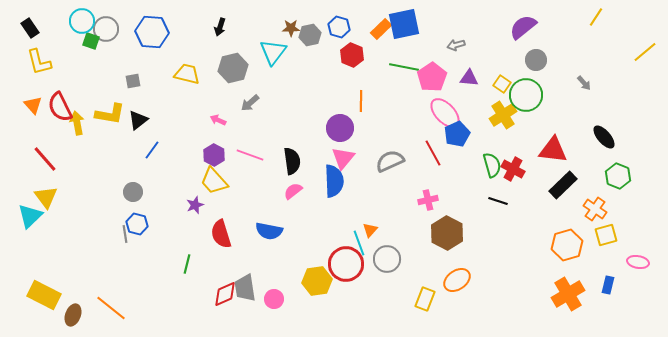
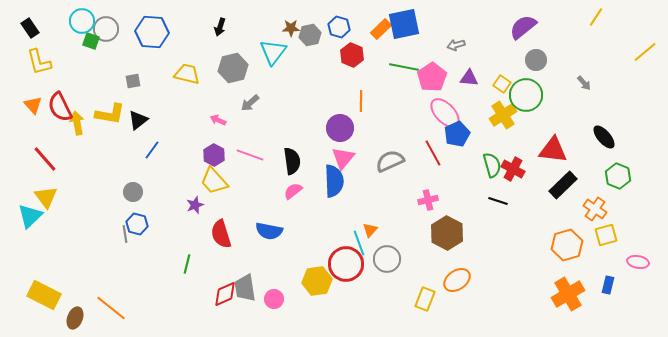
brown ellipse at (73, 315): moved 2 px right, 3 px down
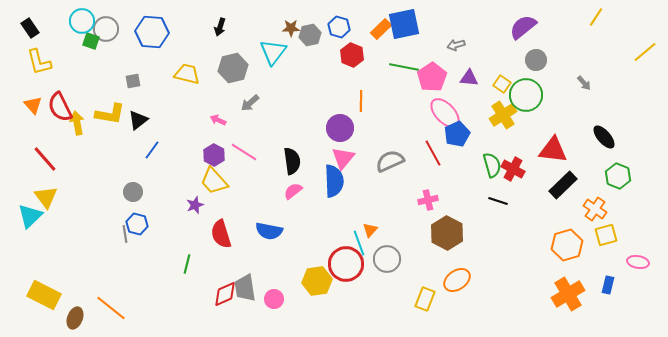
pink line at (250, 155): moved 6 px left, 3 px up; rotated 12 degrees clockwise
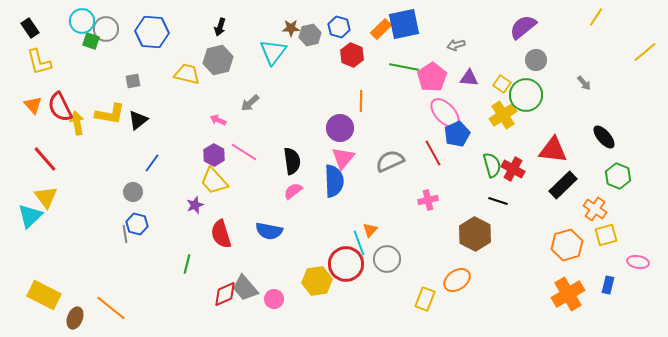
gray hexagon at (233, 68): moved 15 px left, 8 px up
blue line at (152, 150): moved 13 px down
brown hexagon at (447, 233): moved 28 px right, 1 px down
gray trapezoid at (245, 288): rotated 32 degrees counterclockwise
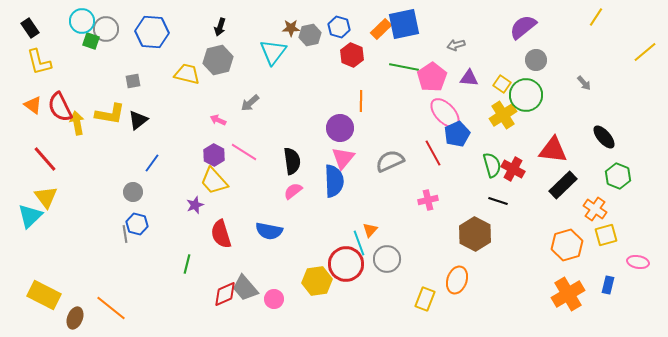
orange triangle at (33, 105): rotated 12 degrees counterclockwise
orange ellipse at (457, 280): rotated 36 degrees counterclockwise
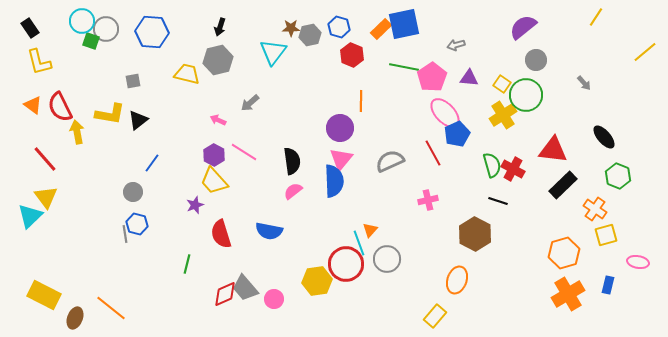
yellow arrow at (77, 123): moved 9 px down
pink triangle at (343, 158): moved 2 px left, 1 px down
orange hexagon at (567, 245): moved 3 px left, 8 px down
yellow rectangle at (425, 299): moved 10 px right, 17 px down; rotated 20 degrees clockwise
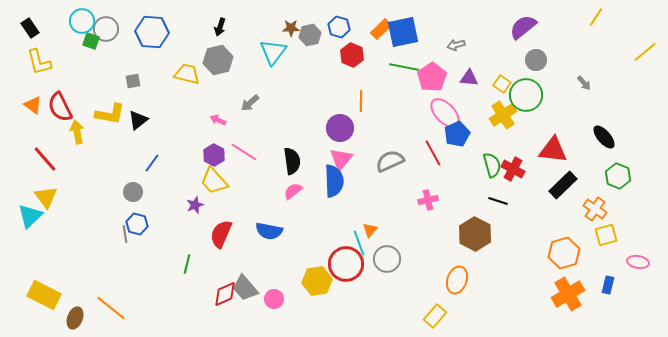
blue square at (404, 24): moved 1 px left, 8 px down
red semicircle at (221, 234): rotated 40 degrees clockwise
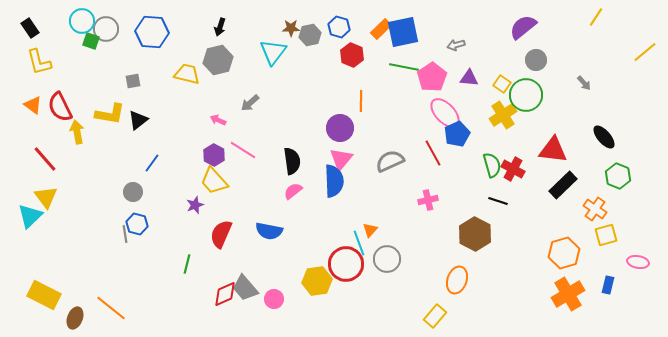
pink line at (244, 152): moved 1 px left, 2 px up
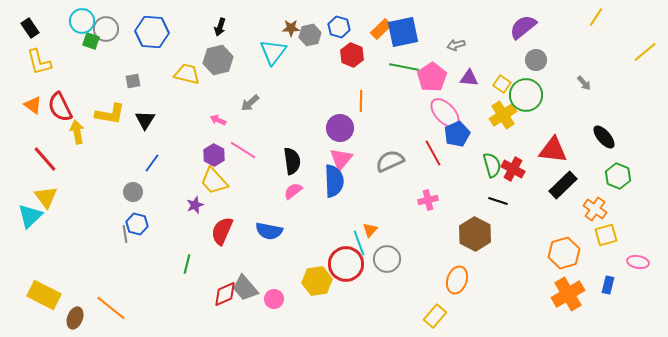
black triangle at (138, 120): moved 7 px right; rotated 20 degrees counterclockwise
red semicircle at (221, 234): moved 1 px right, 3 px up
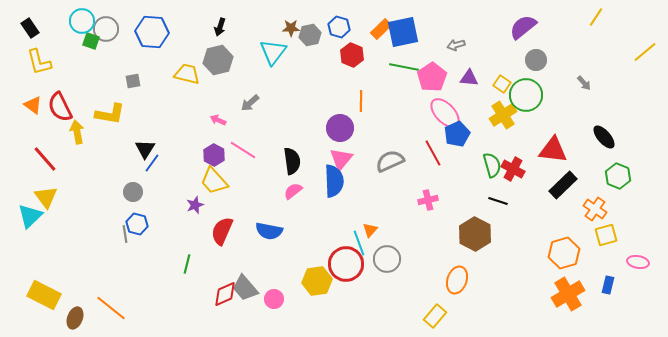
black triangle at (145, 120): moved 29 px down
